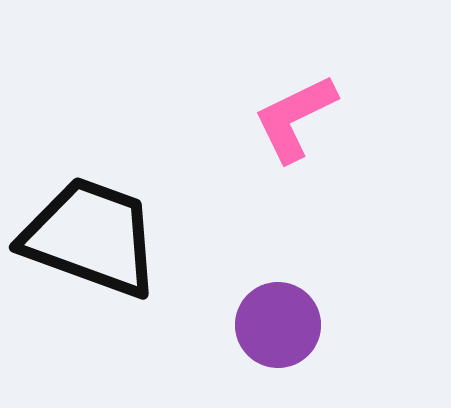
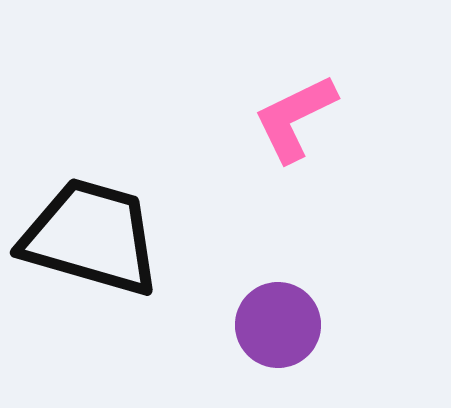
black trapezoid: rotated 4 degrees counterclockwise
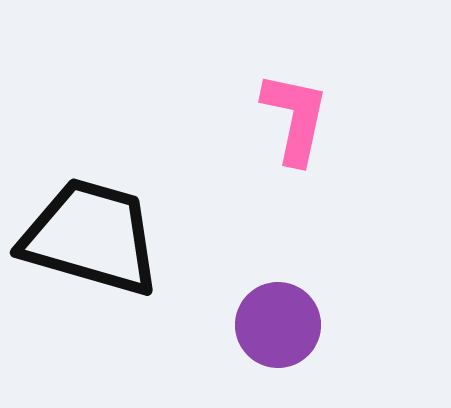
pink L-shape: rotated 128 degrees clockwise
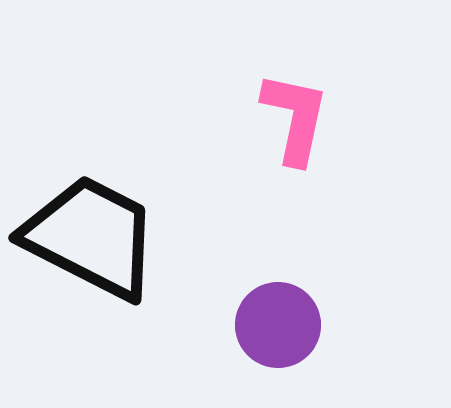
black trapezoid: rotated 11 degrees clockwise
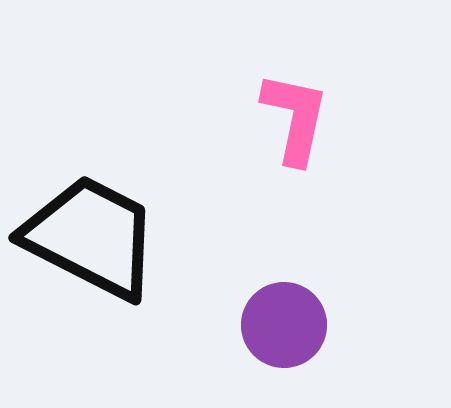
purple circle: moved 6 px right
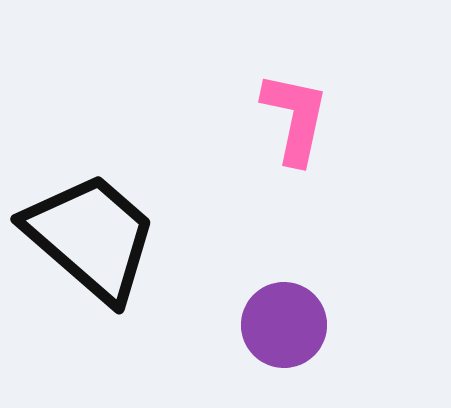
black trapezoid: rotated 14 degrees clockwise
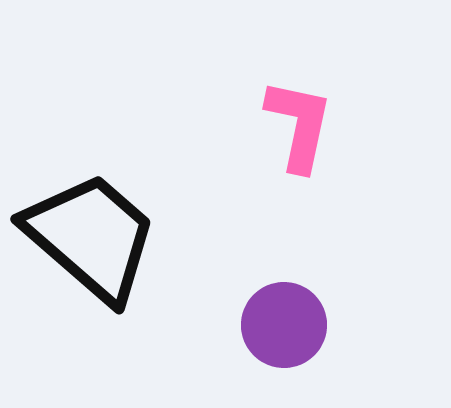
pink L-shape: moved 4 px right, 7 px down
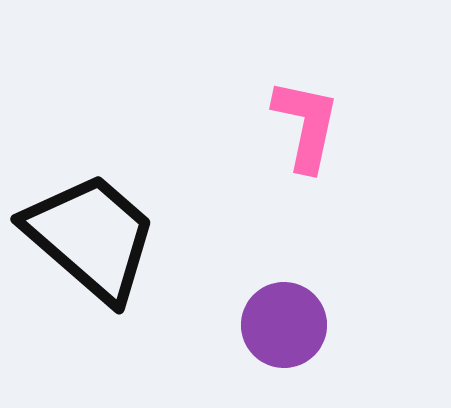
pink L-shape: moved 7 px right
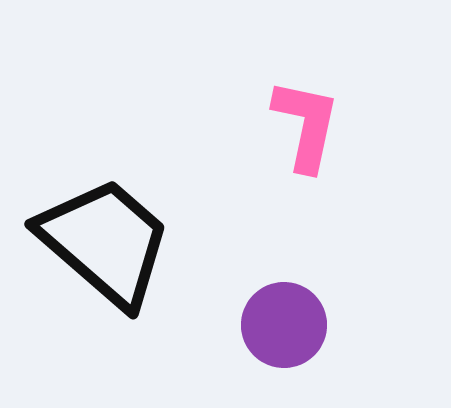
black trapezoid: moved 14 px right, 5 px down
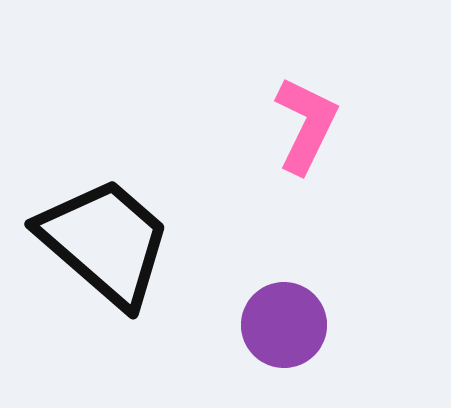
pink L-shape: rotated 14 degrees clockwise
